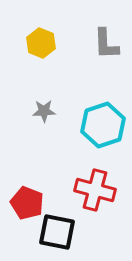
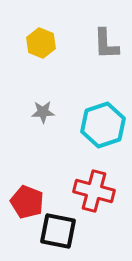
gray star: moved 1 px left, 1 px down
red cross: moved 1 px left, 1 px down
red pentagon: moved 1 px up
black square: moved 1 px right, 1 px up
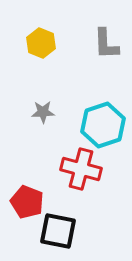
red cross: moved 13 px left, 22 px up
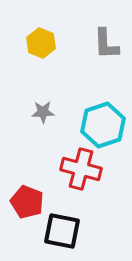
black square: moved 4 px right
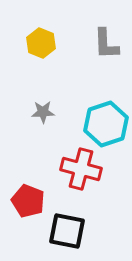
cyan hexagon: moved 3 px right, 1 px up
red pentagon: moved 1 px right, 1 px up
black square: moved 5 px right
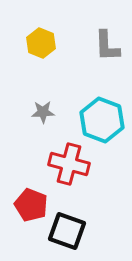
gray L-shape: moved 1 px right, 2 px down
cyan hexagon: moved 4 px left, 4 px up; rotated 21 degrees counterclockwise
red cross: moved 12 px left, 5 px up
red pentagon: moved 3 px right, 4 px down
black square: rotated 9 degrees clockwise
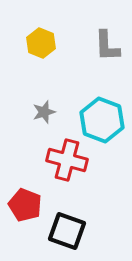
gray star: moved 1 px right; rotated 15 degrees counterclockwise
red cross: moved 2 px left, 4 px up
red pentagon: moved 6 px left
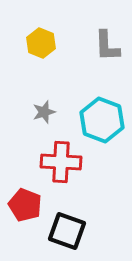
red cross: moved 6 px left, 2 px down; rotated 12 degrees counterclockwise
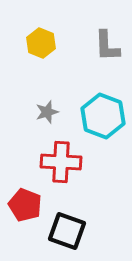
gray star: moved 3 px right
cyan hexagon: moved 1 px right, 4 px up
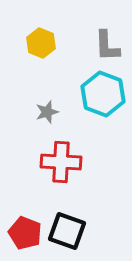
cyan hexagon: moved 22 px up
red pentagon: moved 28 px down
